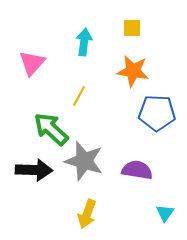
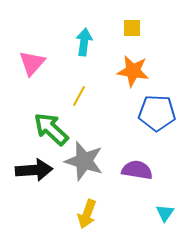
black arrow: rotated 6 degrees counterclockwise
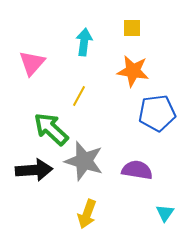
blue pentagon: rotated 9 degrees counterclockwise
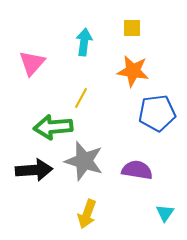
yellow line: moved 2 px right, 2 px down
green arrow: moved 2 px right, 2 px up; rotated 48 degrees counterclockwise
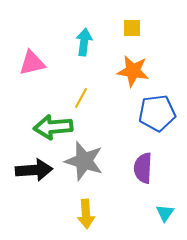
pink triangle: rotated 36 degrees clockwise
purple semicircle: moved 6 px right, 2 px up; rotated 96 degrees counterclockwise
yellow arrow: moved 1 px left; rotated 24 degrees counterclockwise
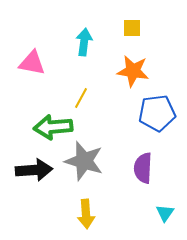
pink triangle: rotated 24 degrees clockwise
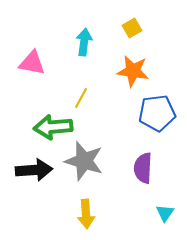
yellow square: rotated 30 degrees counterclockwise
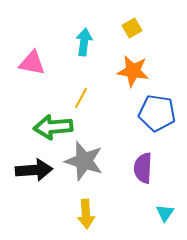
blue pentagon: rotated 15 degrees clockwise
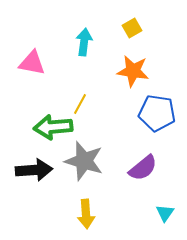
yellow line: moved 1 px left, 6 px down
purple semicircle: rotated 132 degrees counterclockwise
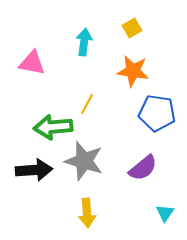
yellow line: moved 7 px right
yellow arrow: moved 1 px right, 1 px up
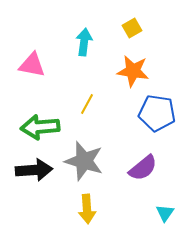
pink triangle: moved 2 px down
green arrow: moved 13 px left
yellow arrow: moved 4 px up
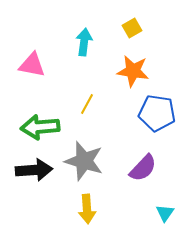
purple semicircle: rotated 8 degrees counterclockwise
